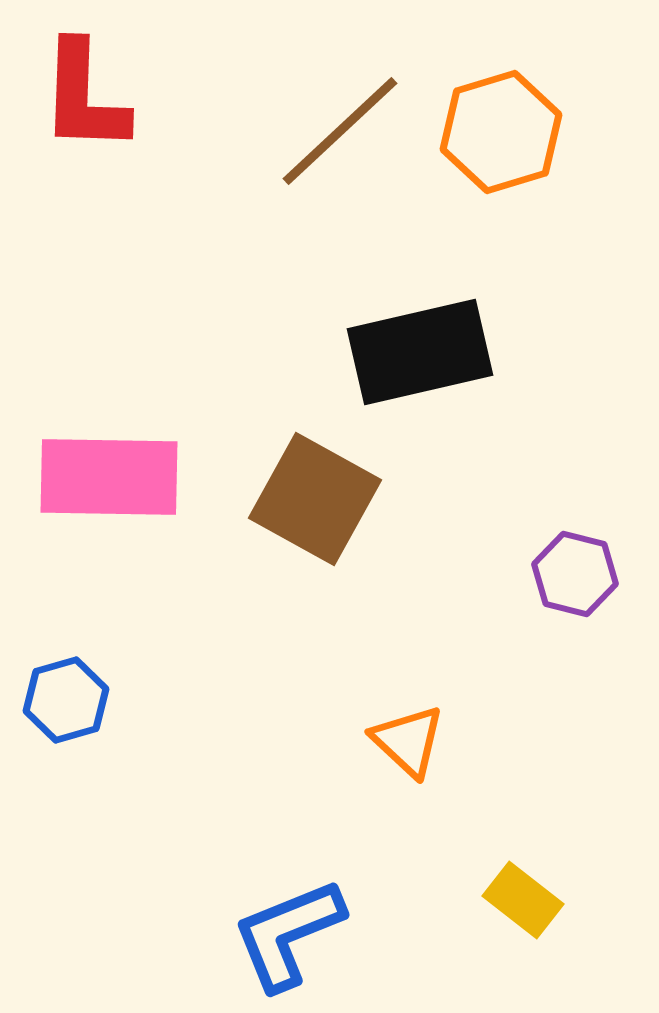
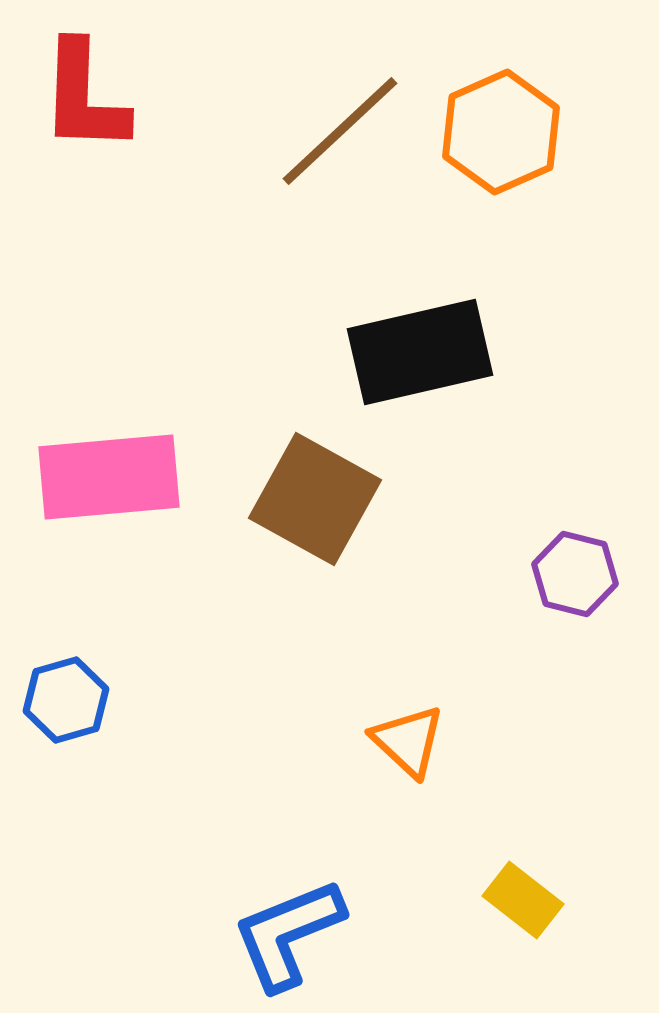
orange hexagon: rotated 7 degrees counterclockwise
pink rectangle: rotated 6 degrees counterclockwise
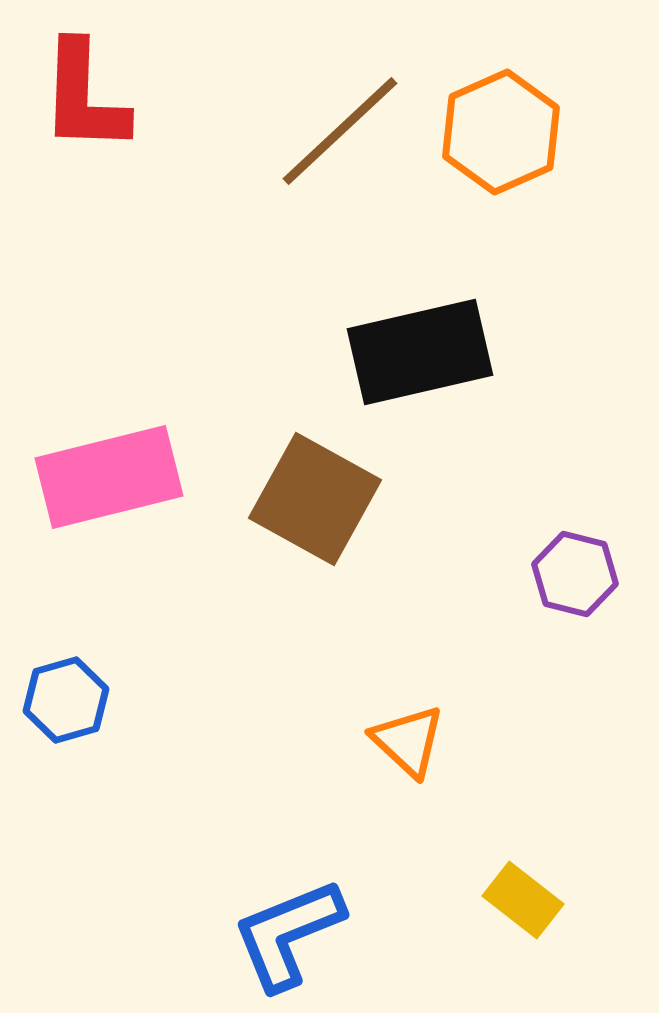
pink rectangle: rotated 9 degrees counterclockwise
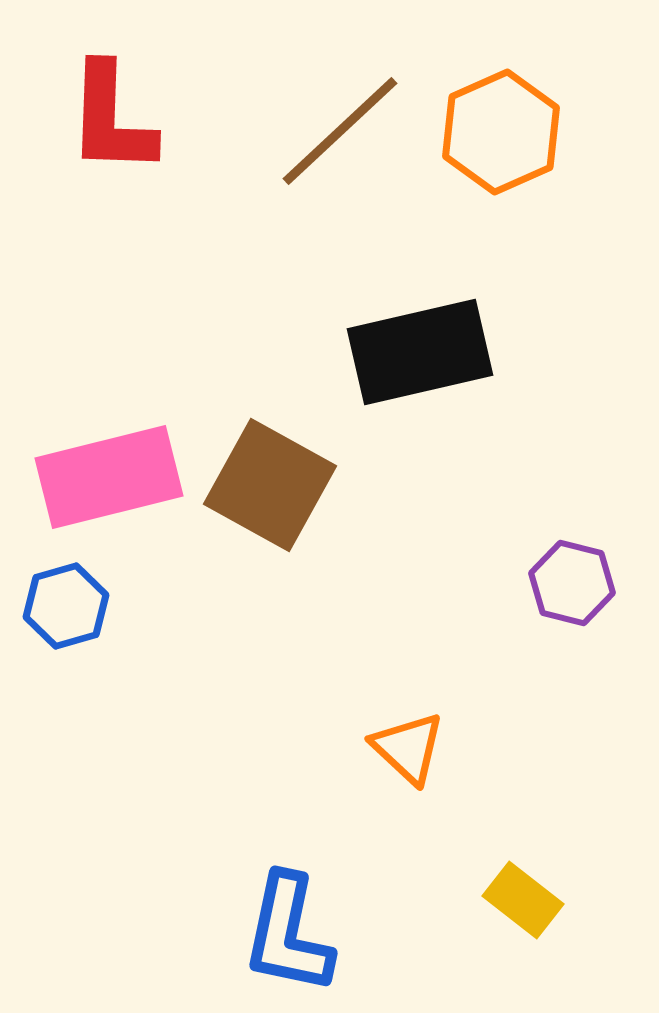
red L-shape: moved 27 px right, 22 px down
brown square: moved 45 px left, 14 px up
purple hexagon: moved 3 px left, 9 px down
blue hexagon: moved 94 px up
orange triangle: moved 7 px down
blue L-shape: rotated 56 degrees counterclockwise
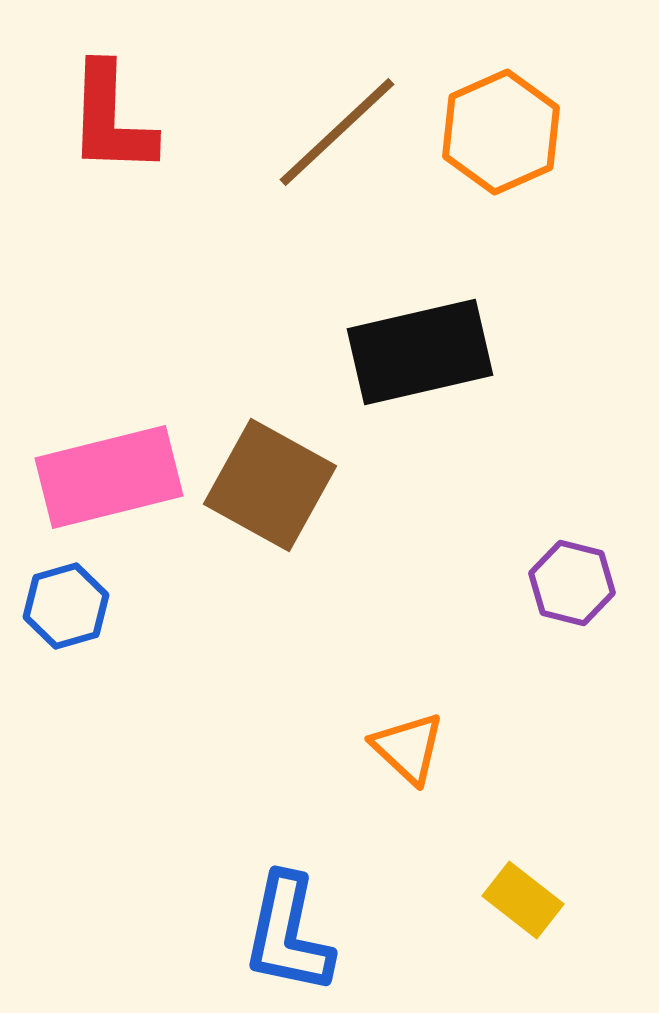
brown line: moved 3 px left, 1 px down
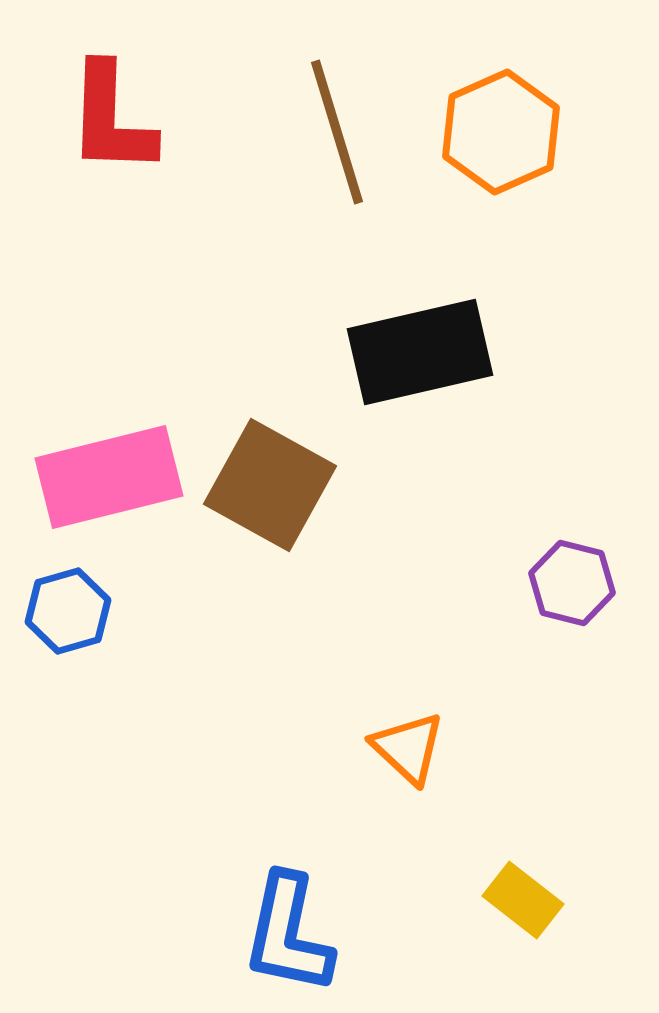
brown line: rotated 64 degrees counterclockwise
blue hexagon: moved 2 px right, 5 px down
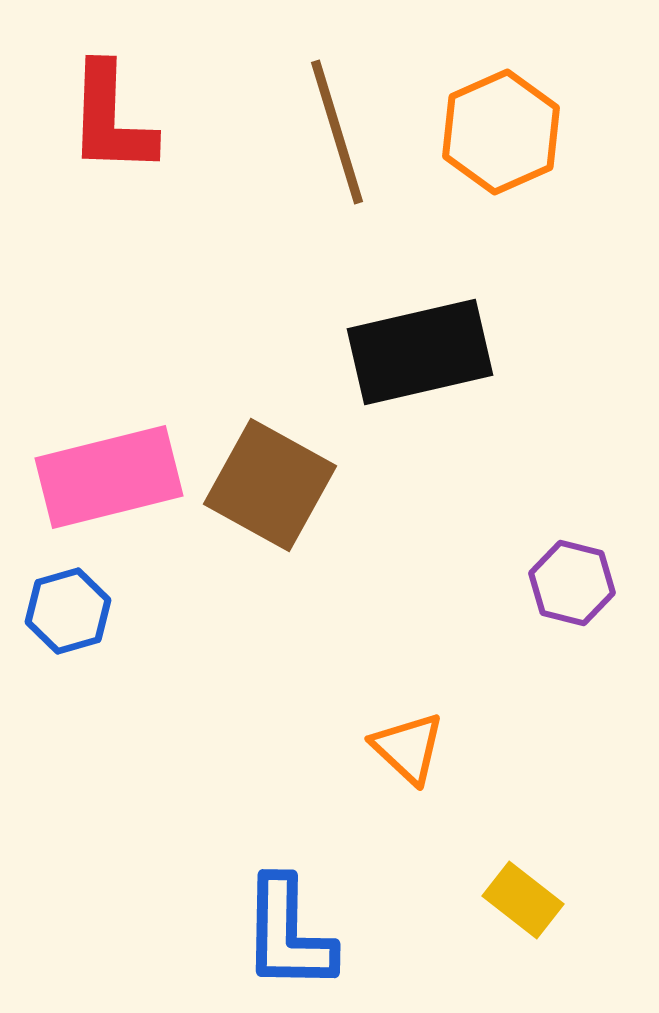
blue L-shape: rotated 11 degrees counterclockwise
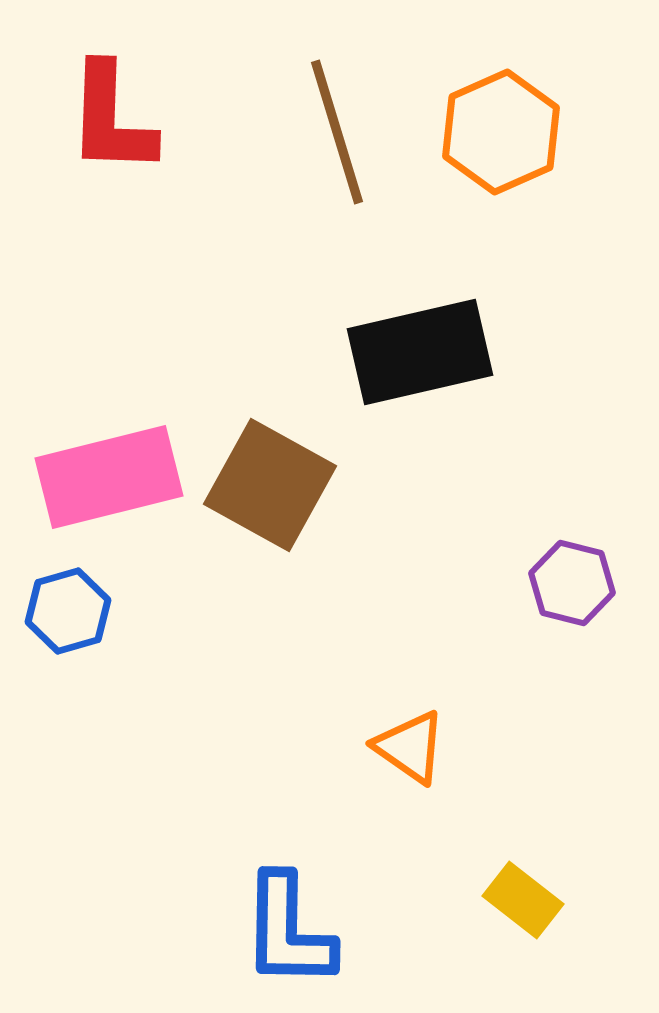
orange triangle: moved 2 px right, 1 px up; rotated 8 degrees counterclockwise
blue L-shape: moved 3 px up
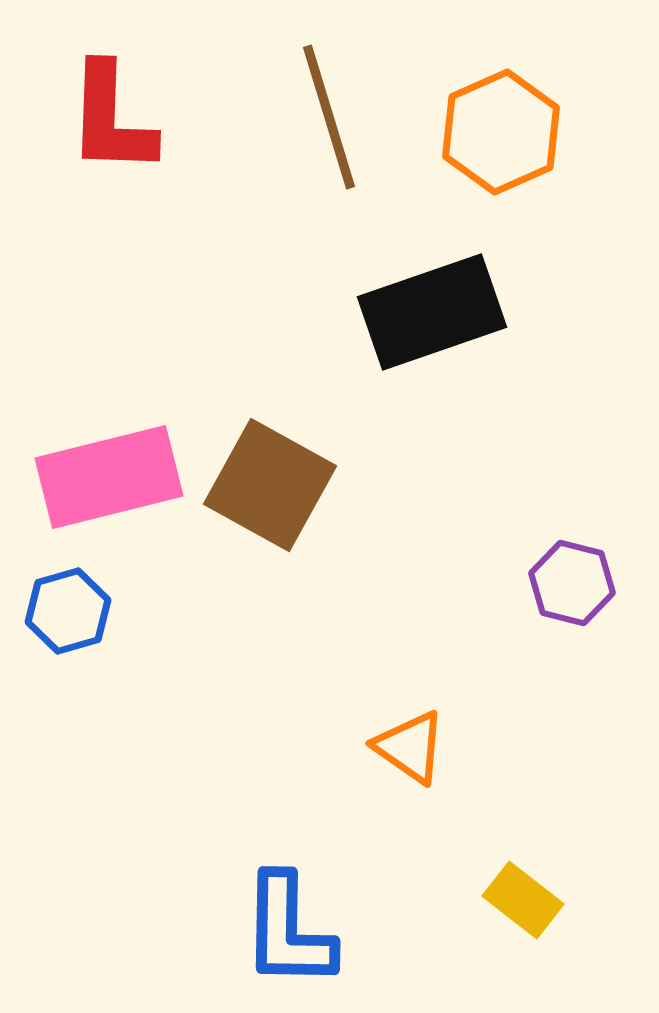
brown line: moved 8 px left, 15 px up
black rectangle: moved 12 px right, 40 px up; rotated 6 degrees counterclockwise
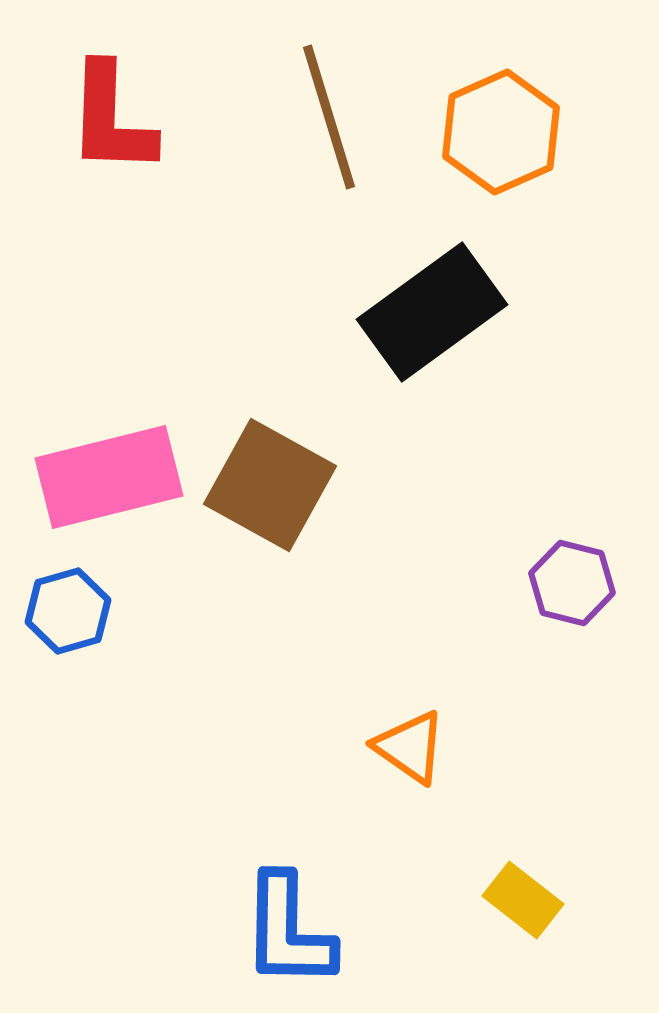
black rectangle: rotated 17 degrees counterclockwise
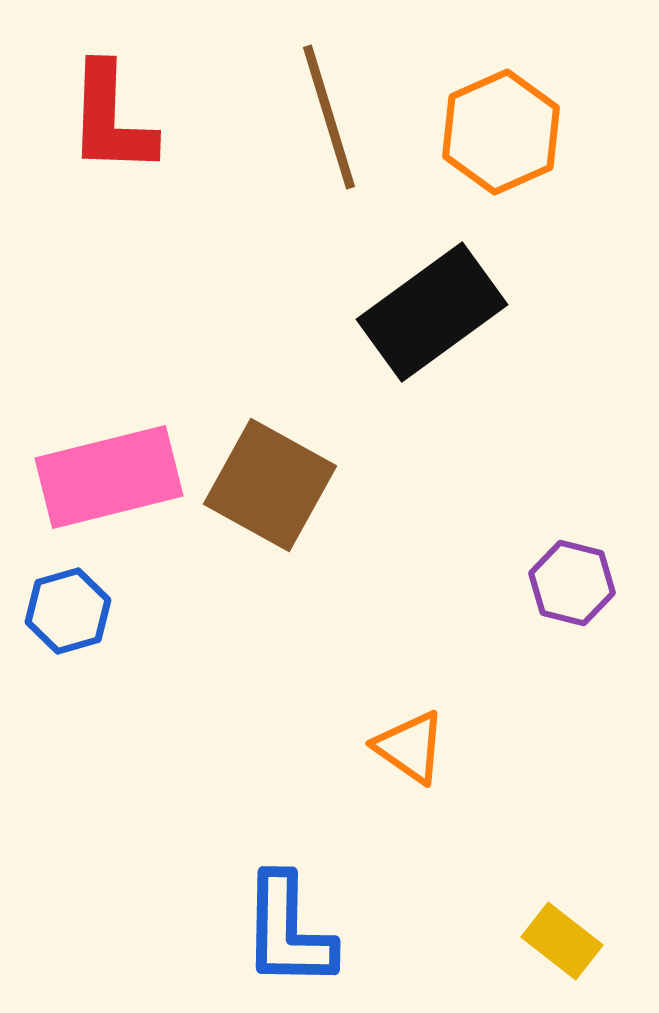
yellow rectangle: moved 39 px right, 41 px down
